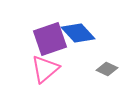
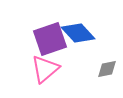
gray diamond: rotated 35 degrees counterclockwise
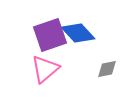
purple square: moved 4 px up
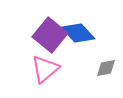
purple square: rotated 32 degrees counterclockwise
gray diamond: moved 1 px left, 1 px up
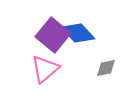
purple square: moved 3 px right
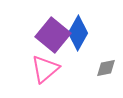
blue diamond: rotated 72 degrees clockwise
